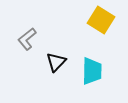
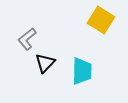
black triangle: moved 11 px left, 1 px down
cyan trapezoid: moved 10 px left
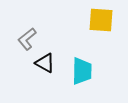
yellow square: rotated 28 degrees counterclockwise
black triangle: rotated 45 degrees counterclockwise
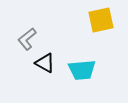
yellow square: rotated 16 degrees counterclockwise
cyan trapezoid: moved 1 px up; rotated 84 degrees clockwise
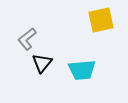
black triangle: moved 3 px left; rotated 40 degrees clockwise
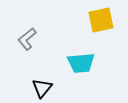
black triangle: moved 25 px down
cyan trapezoid: moved 1 px left, 7 px up
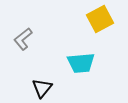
yellow square: moved 1 px left, 1 px up; rotated 16 degrees counterclockwise
gray L-shape: moved 4 px left
